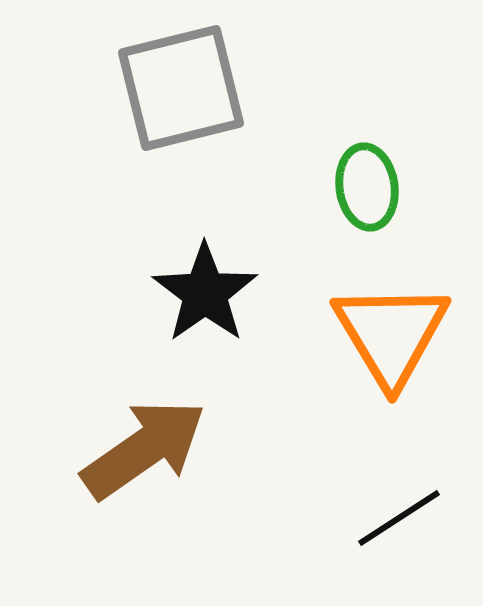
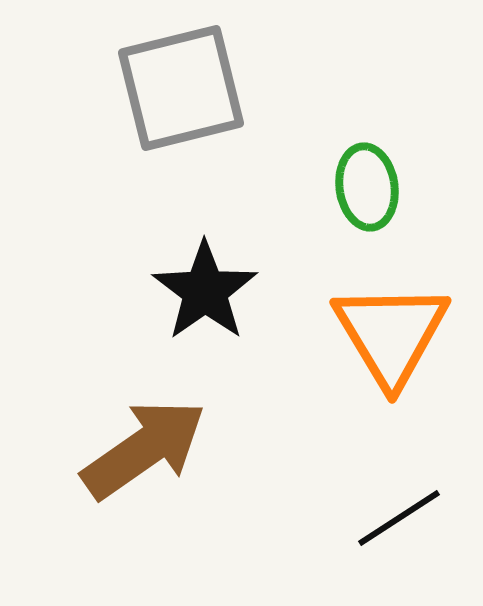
black star: moved 2 px up
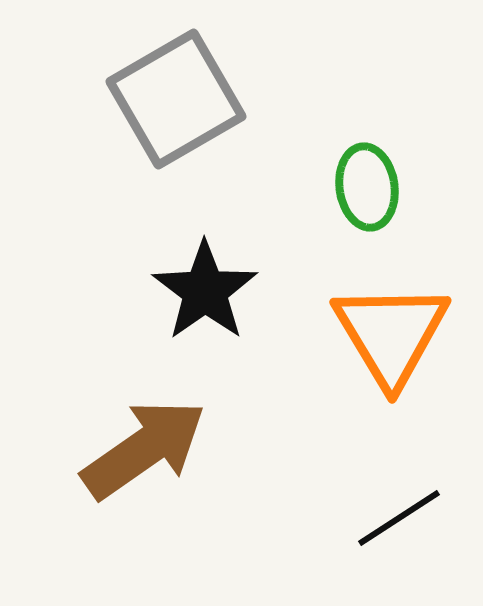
gray square: moved 5 px left, 11 px down; rotated 16 degrees counterclockwise
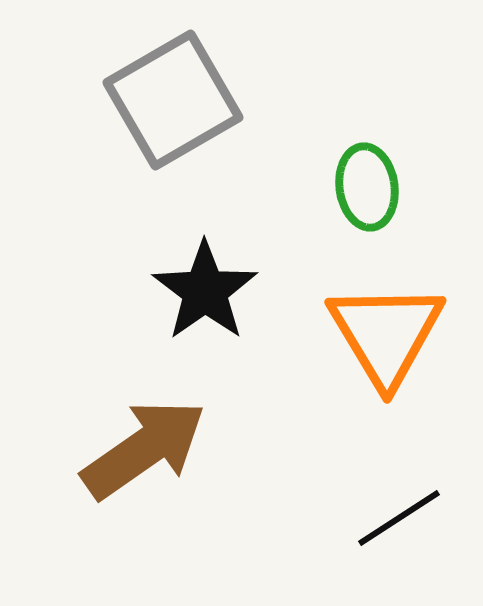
gray square: moved 3 px left, 1 px down
orange triangle: moved 5 px left
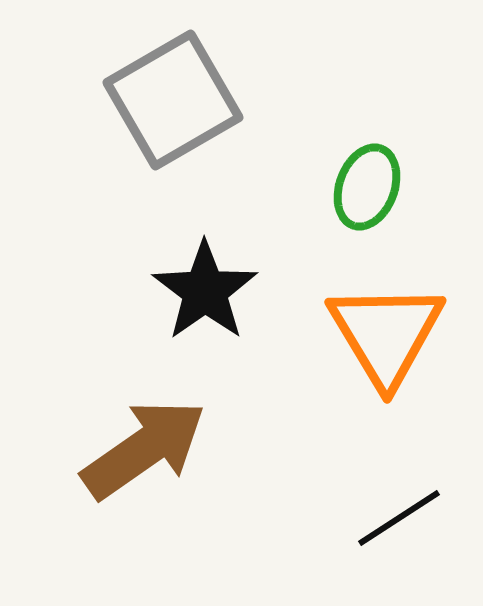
green ellipse: rotated 28 degrees clockwise
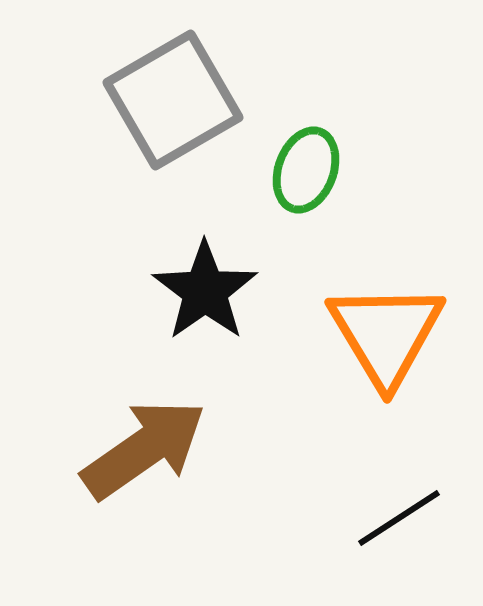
green ellipse: moved 61 px left, 17 px up
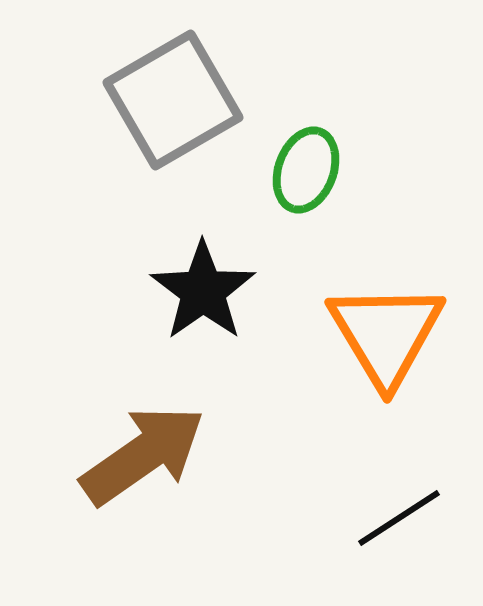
black star: moved 2 px left
brown arrow: moved 1 px left, 6 px down
